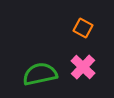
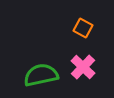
green semicircle: moved 1 px right, 1 px down
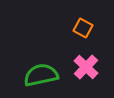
pink cross: moved 3 px right
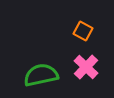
orange square: moved 3 px down
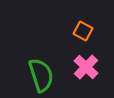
green semicircle: rotated 84 degrees clockwise
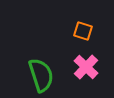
orange square: rotated 12 degrees counterclockwise
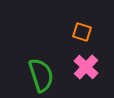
orange square: moved 1 px left, 1 px down
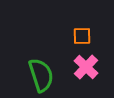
orange square: moved 4 px down; rotated 18 degrees counterclockwise
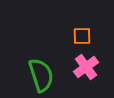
pink cross: rotated 10 degrees clockwise
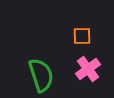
pink cross: moved 2 px right, 2 px down
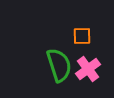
green semicircle: moved 18 px right, 10 px up
